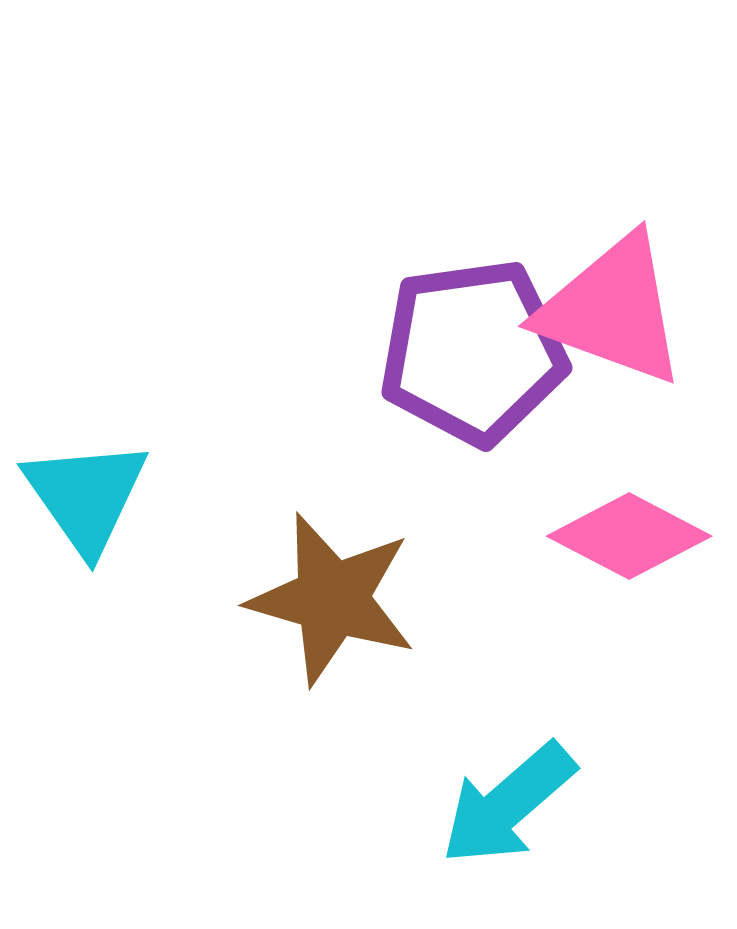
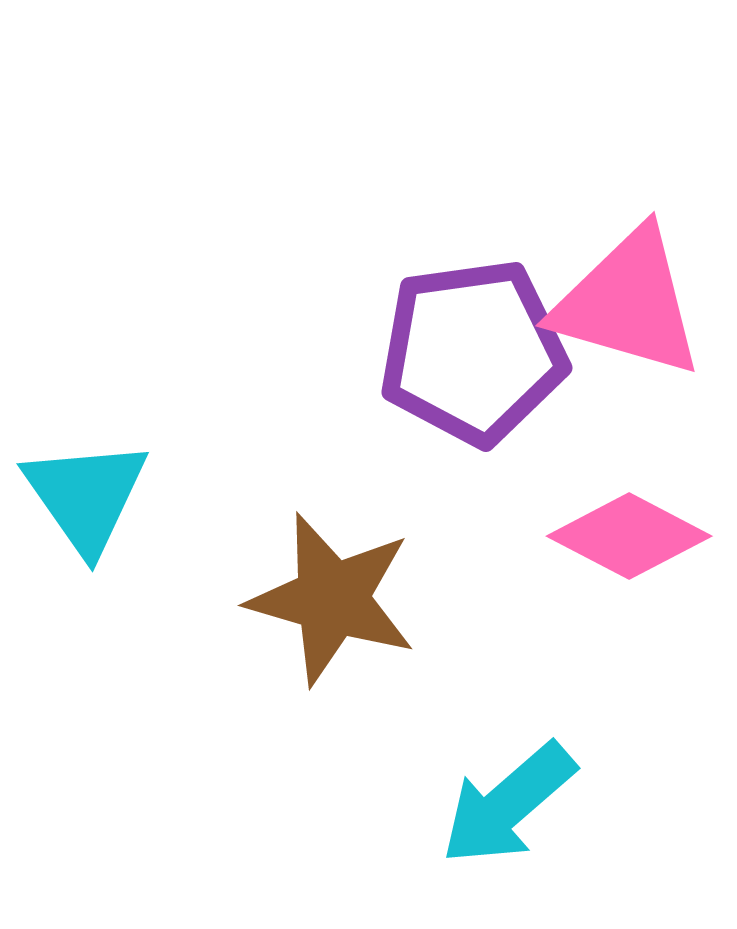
pink triangle: moved 16 px right, 7 px up; rotated 4 degrees counterclockwise
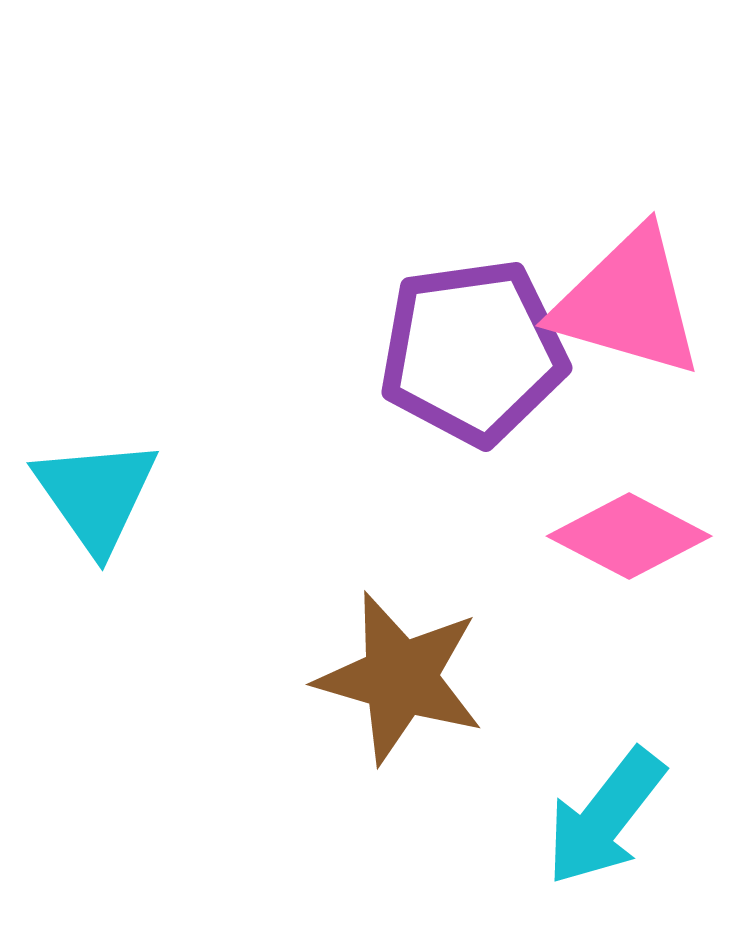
cyan triangle: moved 10 px right, 1 px up
brown star: moved 68 px right, 79 px down
cyan arrow: moved 97 px right, 13 px down; rotated 11 degrees counterclockwise
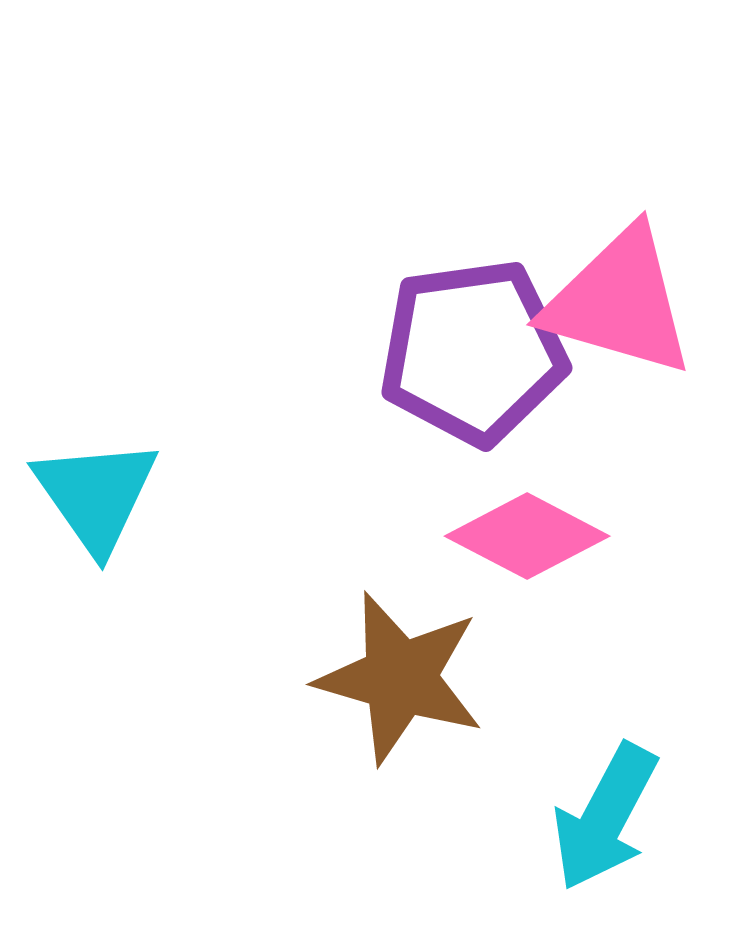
pink triangle: moved 9 px left, 1 px up
pink diamond: moved 102 px left
cyan arrow: rotated 10 degrees counterclockwise
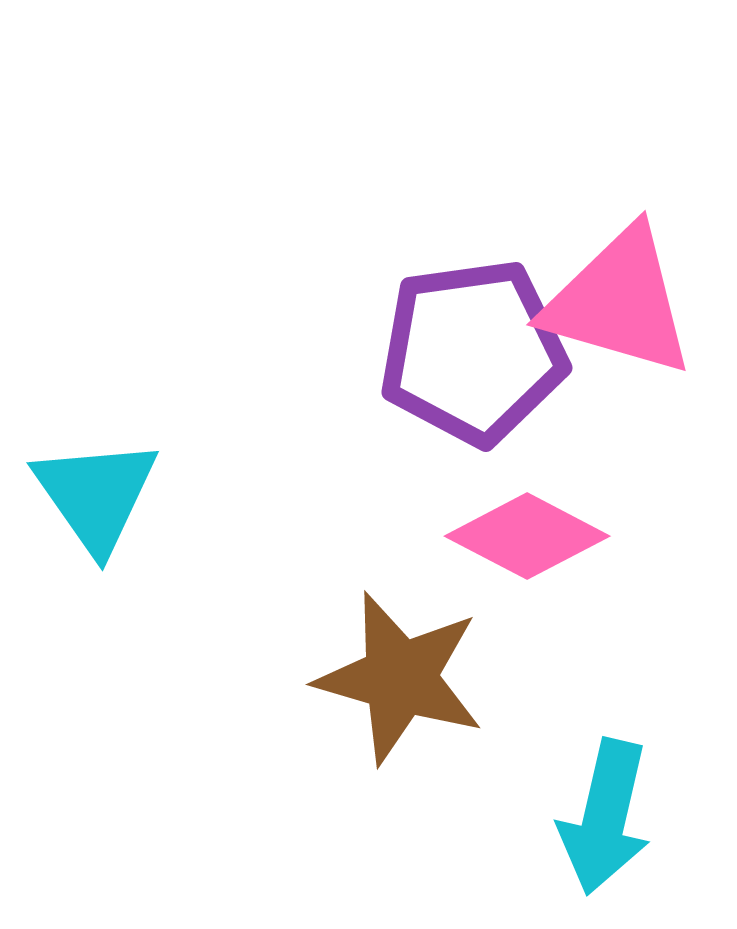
cyan arrow: rotated 15 degrees counterclockwise
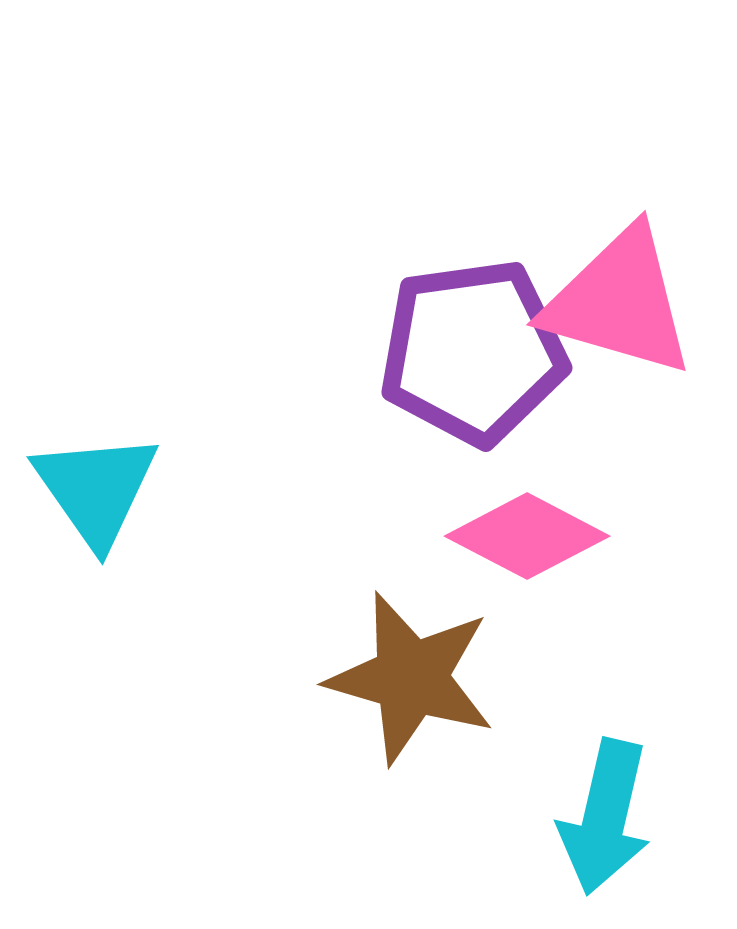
cyan triangle: moved 6 px up
brown star: moved 11 px right
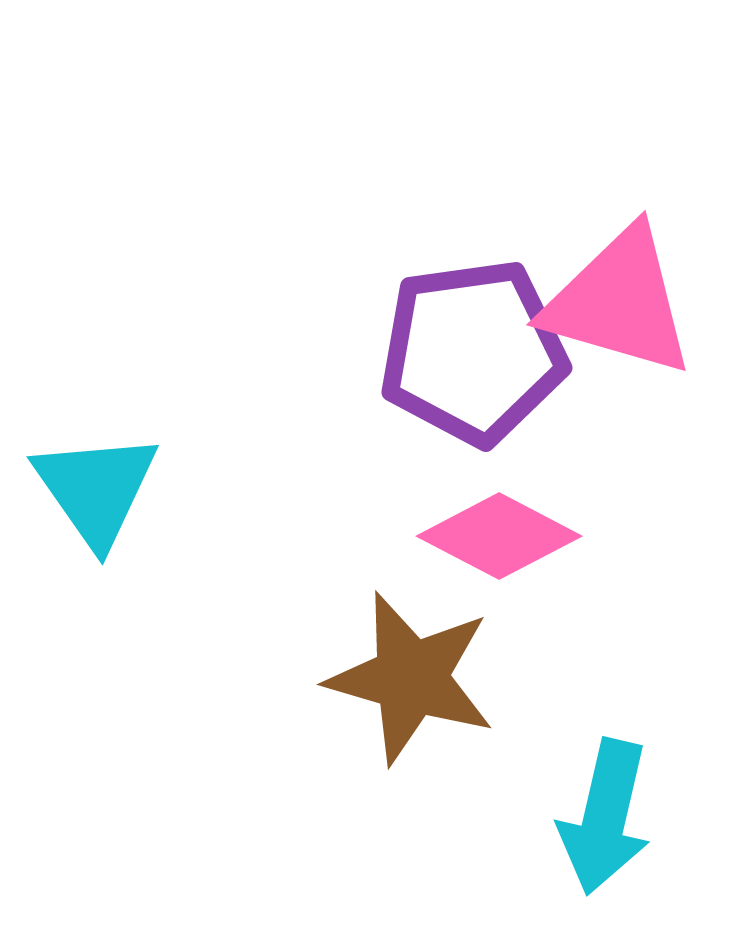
pink diamond: moved 28 px left
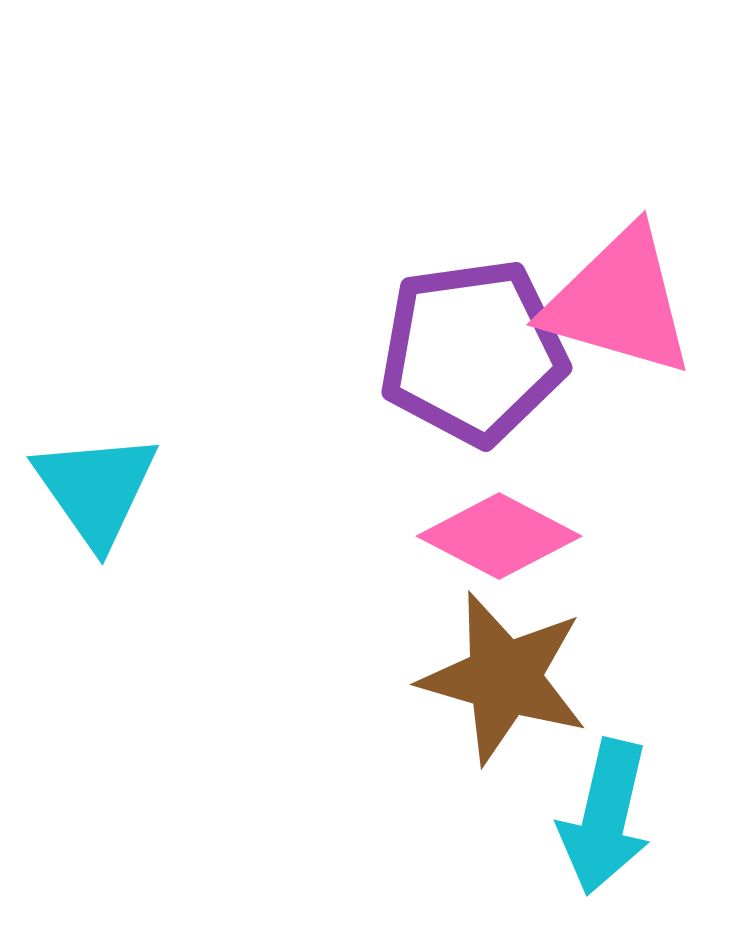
brown star: moved 93 px right
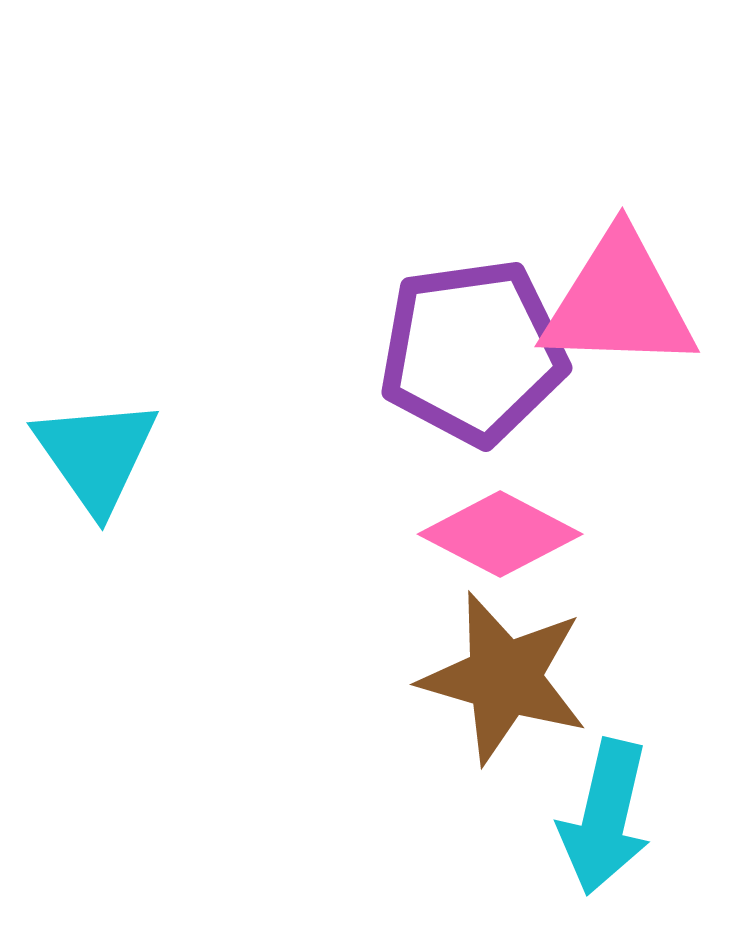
pink triangle: rotated 14 degrees counterclockwise
cyan triangle: moved 34 px up
pink diamond: moved 1 px right, 2 px up
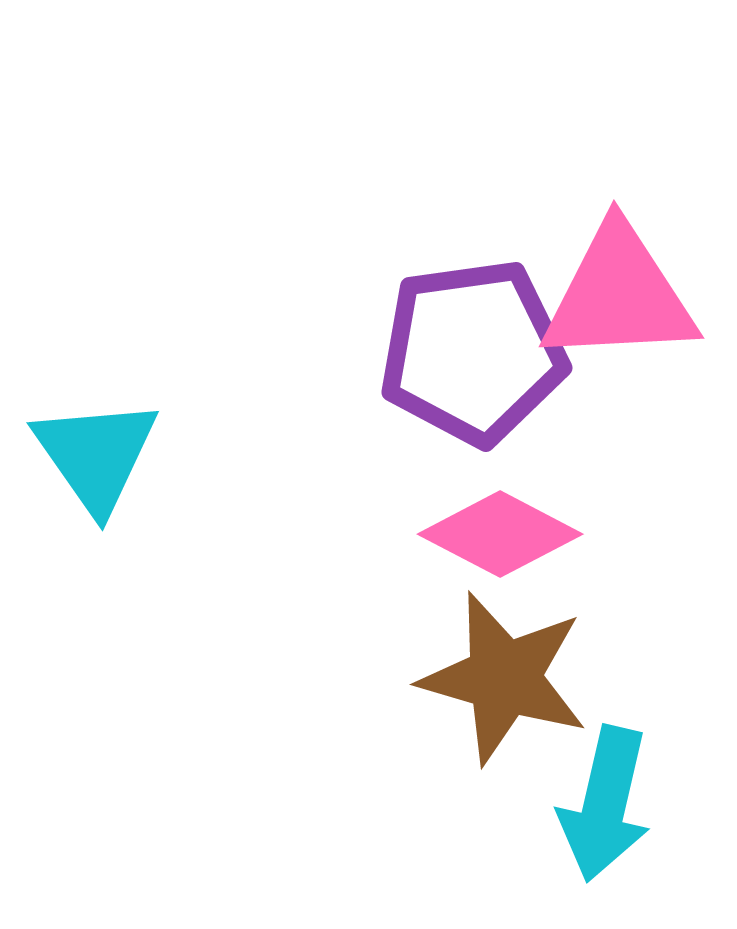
pink triangle: moved 7 px up; rotated 5 degrees counterclockwise
cyan arrow: moved 13 px up
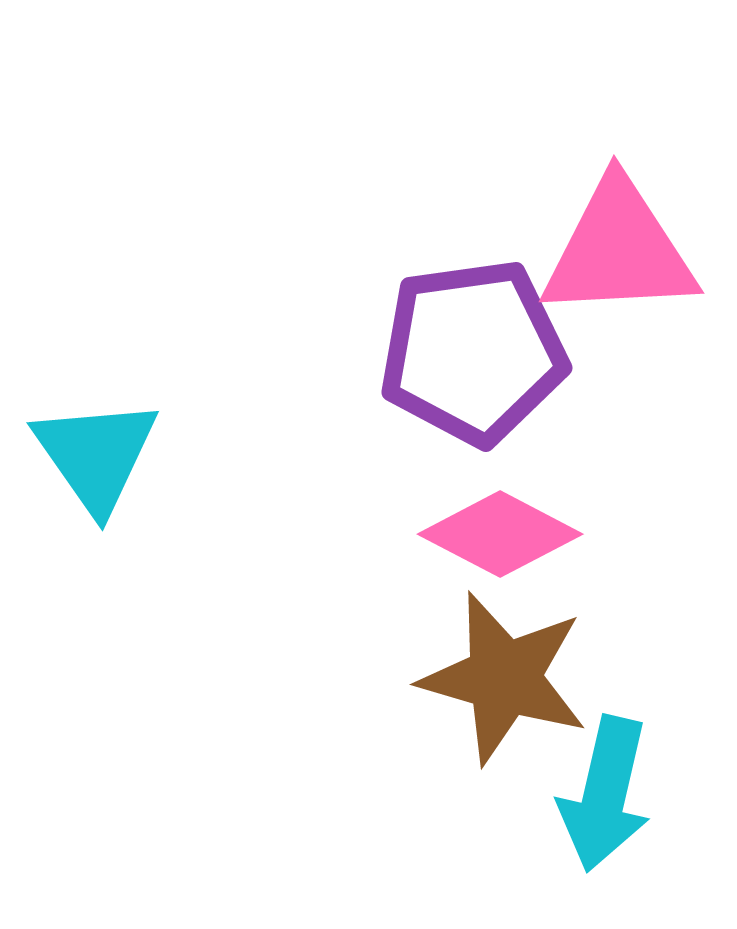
pink triangle: moved 45 px up
cyan arrow: moved 10 px up
